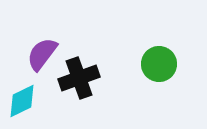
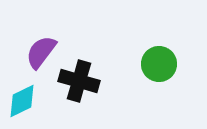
purple semicircle: moved 1 px left, 2 px up
black cross: moved 3 px down; rotated 36 degrees clockwise
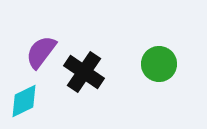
black cross: moved 5 px right, 9 px up; rotated 18 degrees clockwise
cyan diamond: moved 2 px right
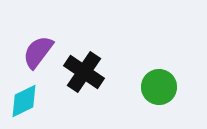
purple semicircle: moved 3 px left
green circle: moved 23 px down
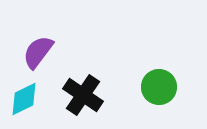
black cross: moved 1 px left, 23 px down
cyan diamond: moved 2 px up
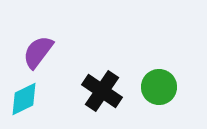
black cross: moved 19 px right, 4 px up
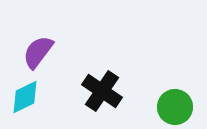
green circle: moved 16 px right, 20 px down
cyan diamond: moved 1 px right, 2 px up
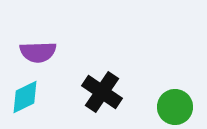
purple semicircle: rotated 129 degrees counterclockwise
black cross: moved 1 px down
